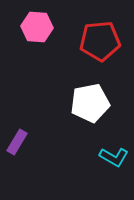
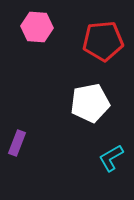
red pentagon: moved 3 px right
purple rectangle: moved 1 px down; rotated 10 degrees counterclockwise
cyan L-shape: moved 3 px left, 1 px down; rotated 120 degrees clockwise
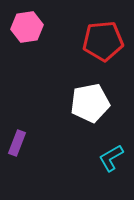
pink hexagon: moved 10 px left; rotated 12 degrees counterclockwise
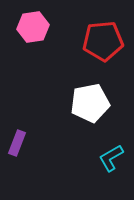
pink hexagon: moved 6 px right
